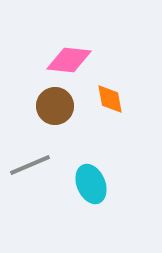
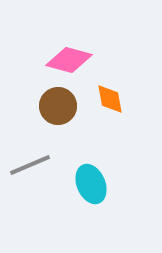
pink diamond: rotated 9 degrees clockwise
brown circle: moved 3 px right
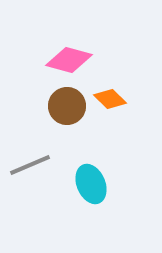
orange diamond: rotated 36 degrees counterclockwise
brown circle: moved 9 px right
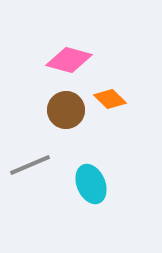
brown circle: moved 1 px left, 4 px down
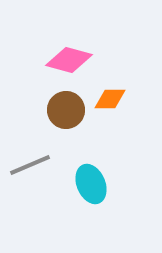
orange diamond: rotated 44 degrees counterclockwise
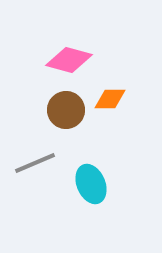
gray line: moved 5 px right, 2 px up
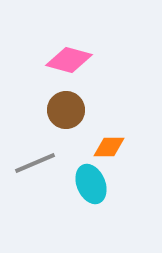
orange diamond: moved 1 px left, 48 px down
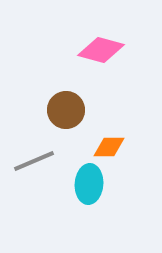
pink diamond: moved 32 px right, 10 px up
gray line: moved 1 px left, 2 px up
cyan ellipse: moved 2 px left; rotated 27 degrees clockwise
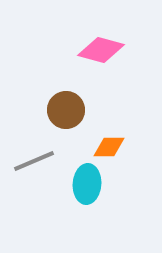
cyan ellipse: moved 2 px left
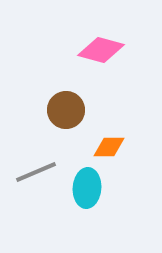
gray line: moved 2 px right, 11 px down
cyan ellipse: moved 4 px down
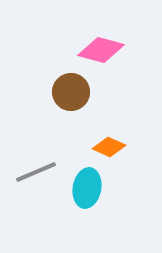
brown circle: moved 5 px right, 18 px up
orange diamond: rotated 24 degrees clockwise
cyan ellipse: rotated 6 degrees clockwise
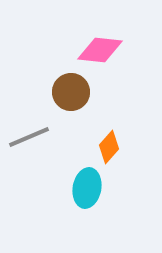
pink diamond: moved 1 px left; rotated 9 degrees counterclockwise
orange diamond: rotated 72 degrees counterclockwise
gray line: moved 7 px left, 35 px up
